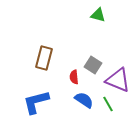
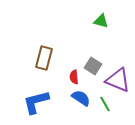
green triangle: moved 3 px right, 6 px down
gray square: moved 1 px down
blue semicircle: moved 3 px left, 2 px up
green line: moved 3 px left
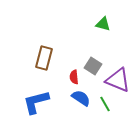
green triangle: moved 2 px right, 3 px down
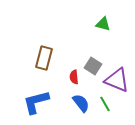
purple triangle: moved 1 px left
blue semicircle: moved 5 px down; rotated 18 degrees clockwise
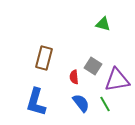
purple triangle: rotated 32 degrees counterclockwise
blue L-shape: rotated 60 degrees counterclockwise
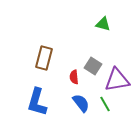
blue L-shape: moved 1 px right
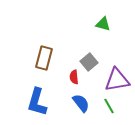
gray square: moved 4 px left, 4 px up; rotated 18 degrees clockwise
green line: moved 4 px right, 2 px down
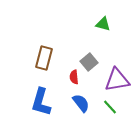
blue L-shape: moved 4 px right
green line: moved 1 px right, 1 px down; rotated 14 degrees counterclockwise
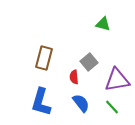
green line: moved 2 px right
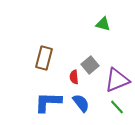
gray square: moved 1 px right, 3 px down
purple triangle: rotated 12 degrees counterclockwise
blue L-shape: moved 7 px right; rotated 76 degrees clockwise
green line: moved 5 px right
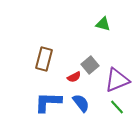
brown rectangle: moved 1 px down
red semicircle: rotated 112 degrees counterclockwise
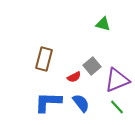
gray square: moved 2 px right, 1 px down
